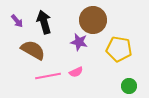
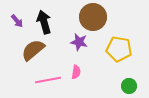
brown circle: moved 3 px up
brown semicircle: rotated 70 degrees counterclockwise
pink semicircle: rotated 56 degrees counterclockwise
pink line: moved 4 px down
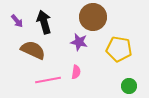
brown semicircle: rotated 65 degrees clockwise
